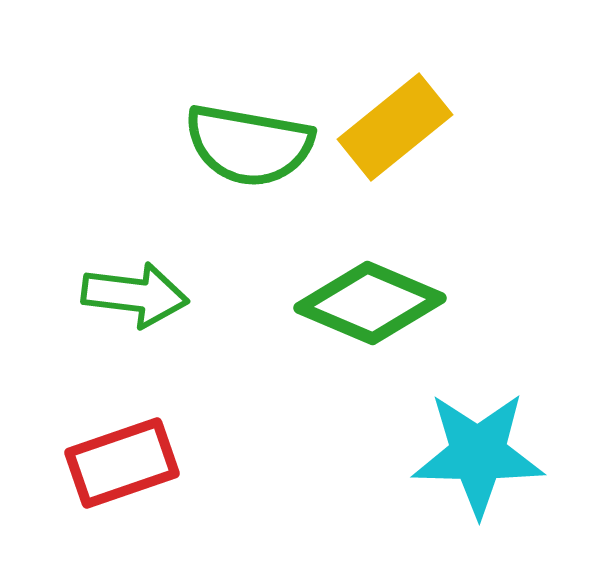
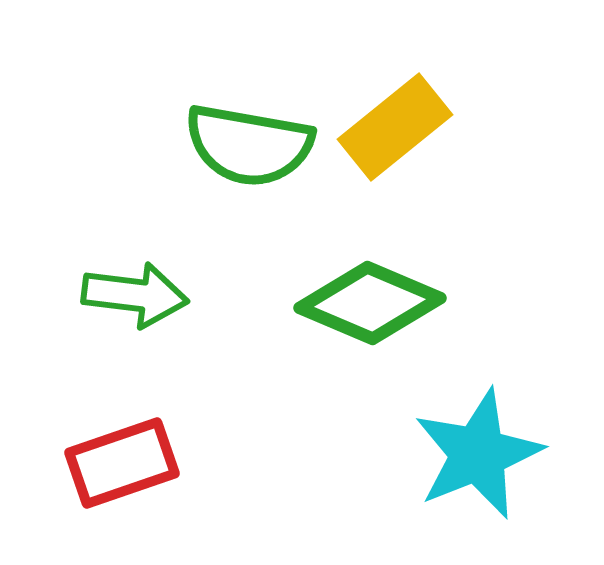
cyan star: rotated 23 degrees counterclockwise
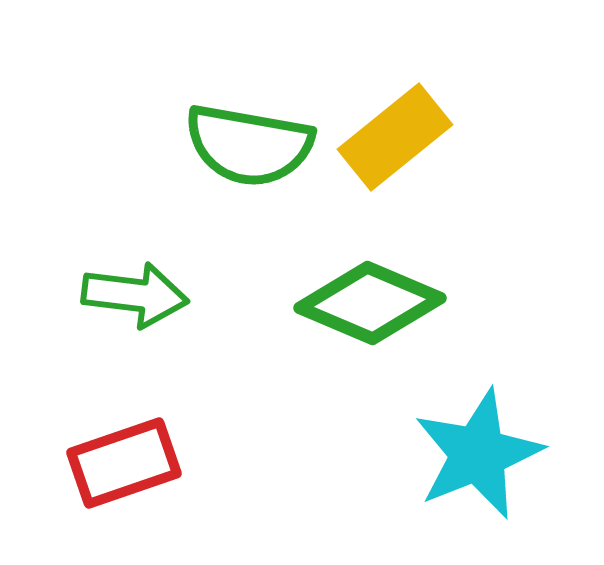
yellow rectangle: moved 10 px down
red rectangle: moved 2 px right
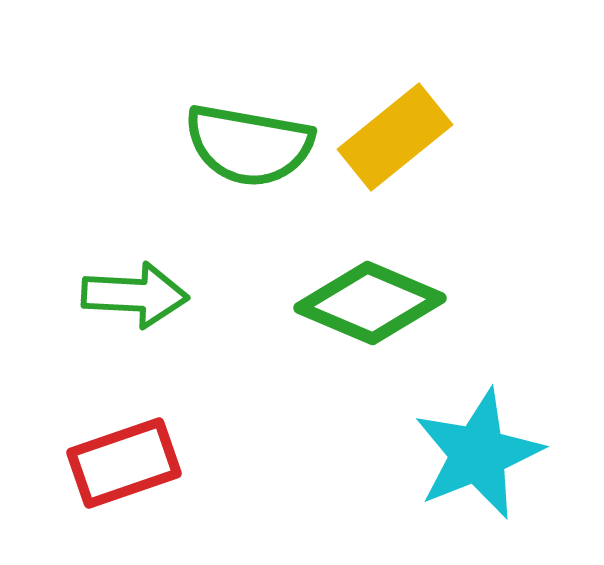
green arrow: rotated 4 degrees counterclockwise
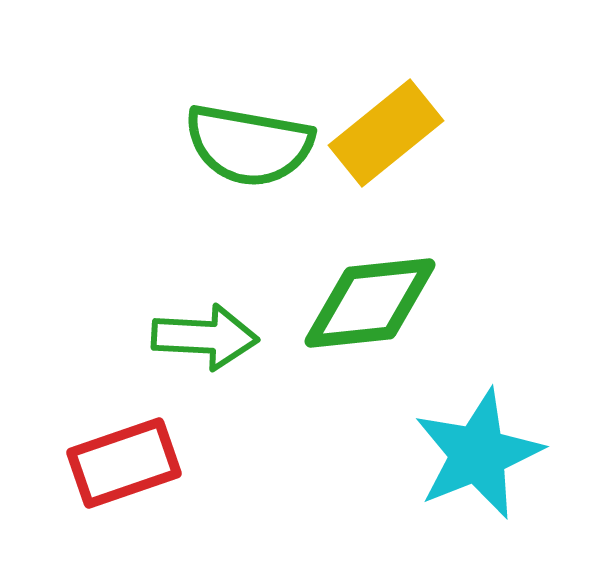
yellow rectangle: moved 9 px left, 4 px up
green arrow: moved 70 px right, 42 px down
green diamond: rotated 29 degrees counterclockwise
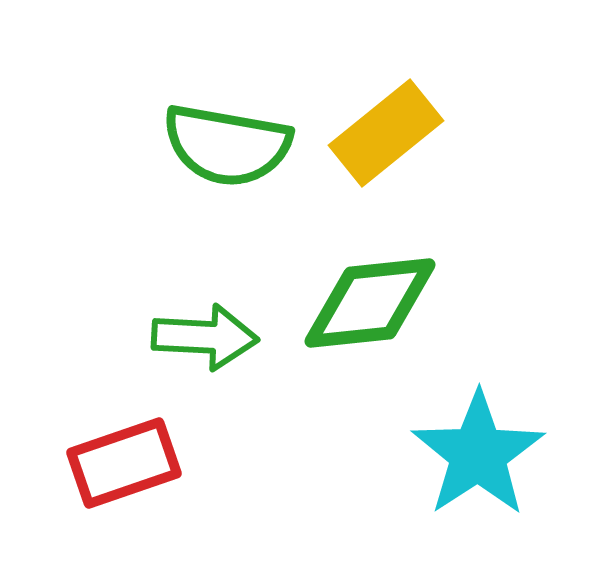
green semicircle: moved 22 px left
cyan star: rotated 11 degrees counterclockwise
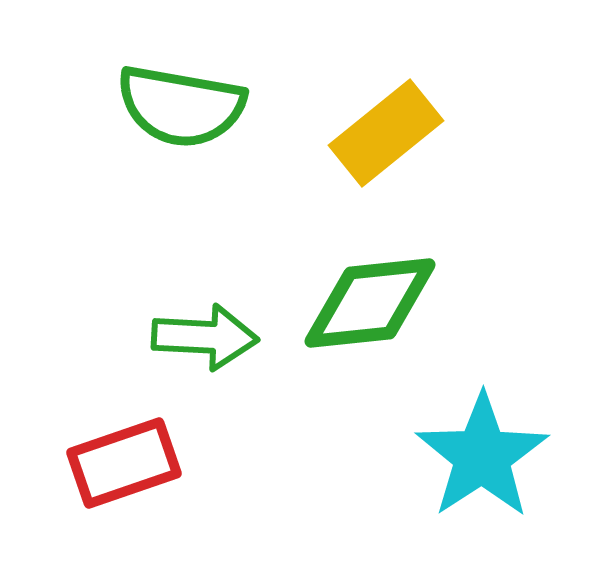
green semicircle: moved 46 px left, 39 px up
cyan star: moved 4 px right, 2 px down
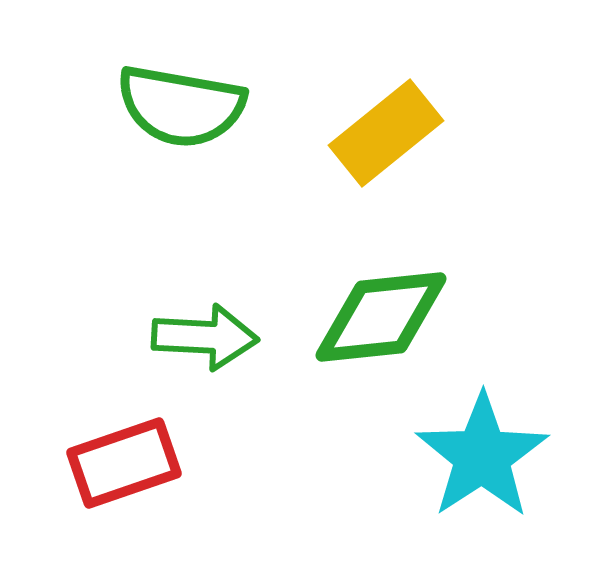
green diamond: moved 11 px right, 14 px down
